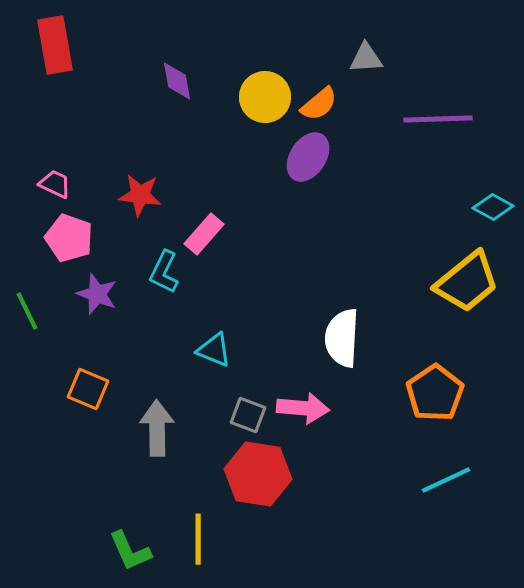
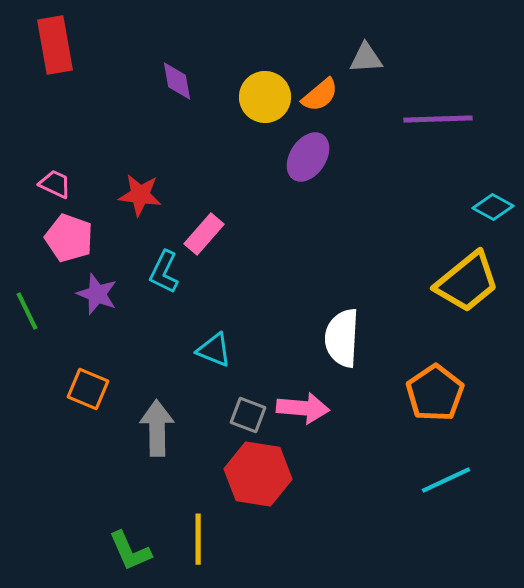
orange semicircle: moved 1 px right, 9 px up
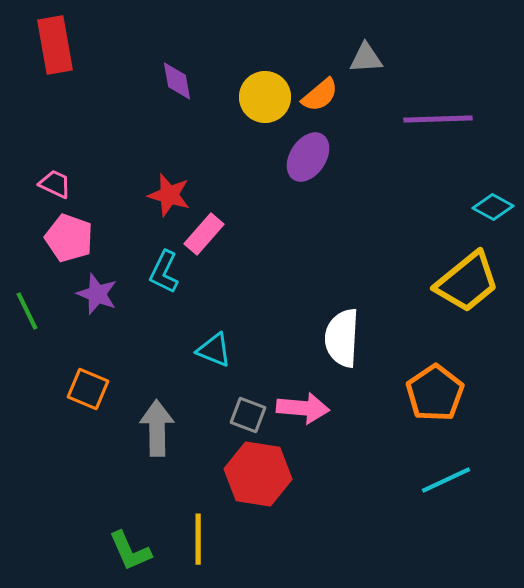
red star: moved 29 px right; rotated 9 degrees clockwise
